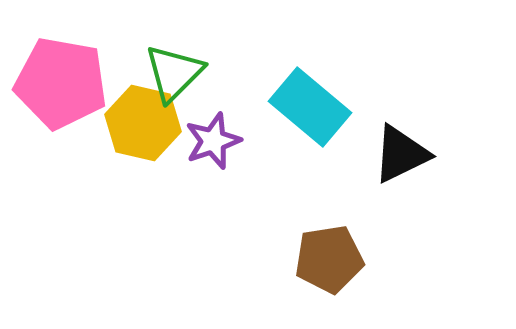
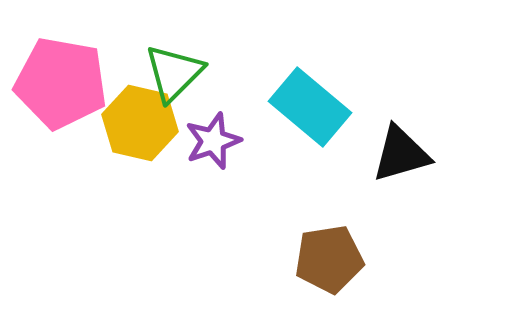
yellow hexagon: moved 3 px left
black triangle: rotated 10 degrees clockwise
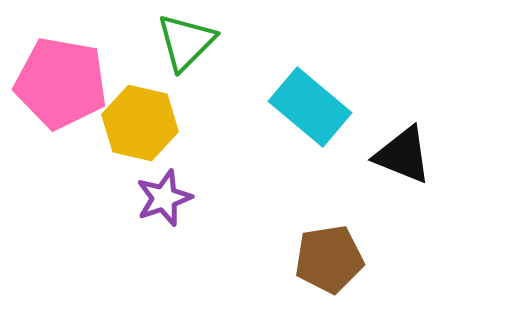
green triangle: moved 12 px right, 31 px up
purple star: moved 49 px left, 57 px down
black triangle: moved 2 px right, 1 px down; rotated 38 degrees clockwise
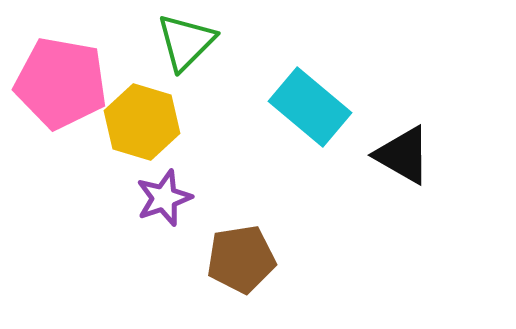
yellow hexagon: moved 2 px right, 1 px up; rotated 4 degrees clockwise
black triangle: rotated 8 degrees clockwise
brown pentagon: moved 88 px left
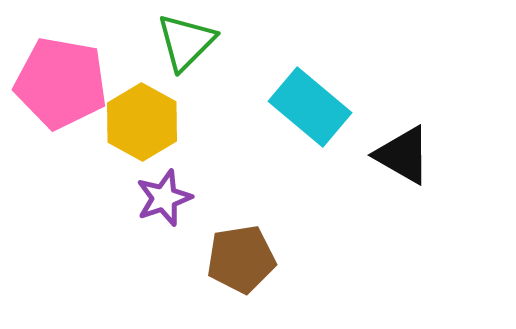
yellow hexagon: rotated 12 degrees clockwise
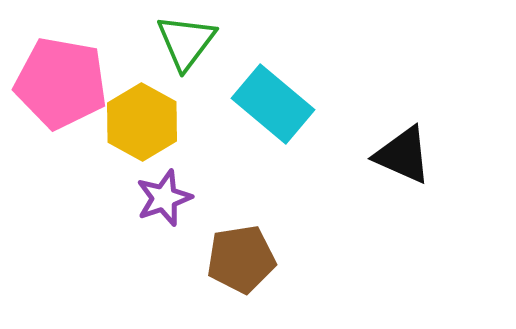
green triangle: rotated 8 degrees counterclockwise
cyan rectangle: moved 37 px left, 3 px up
black triangle: rotated 6 degrees counterclockwise
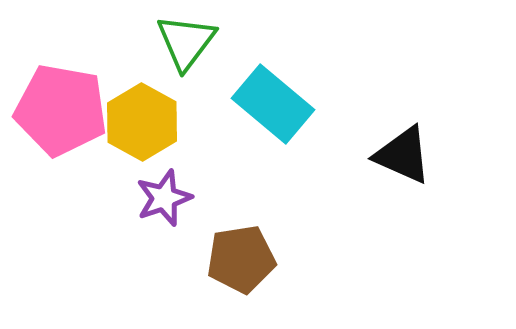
pink pentagon: moved 27 px down
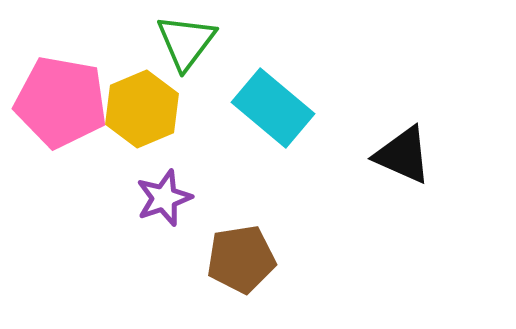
cyan rectangle: moved 4 px down
pink pentagon: moved 8 px up
yellow hexagon: moved 13 px up; rotated 8 degrees clockwise
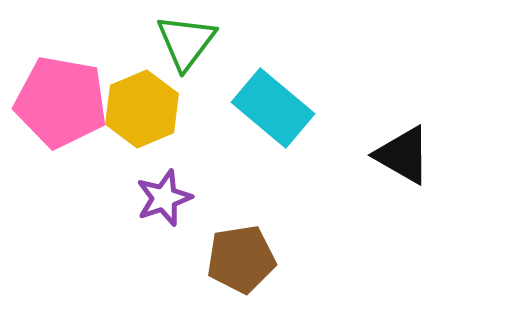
black triangle: rotated 6 degrees clockwise
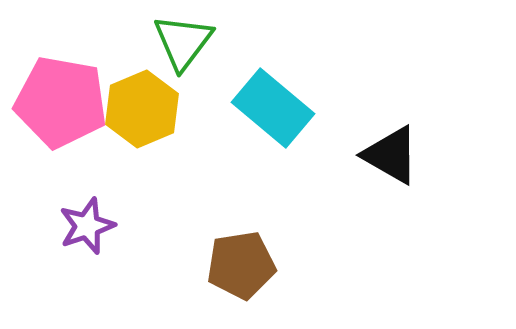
green triangle: moved 3 px left
black triangle: moved 12 px left
purple star: moved 77 px left, 28 px down
brown pentagon: moved 6 px down
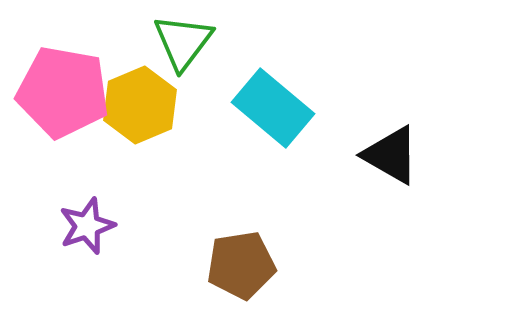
pink pentagon: moved 2 px right, 10 px up
yellow hexagon: moved 2 px left, 4 px up
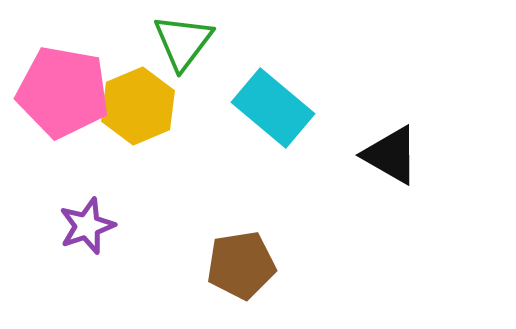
yellow hexagon: moved 2 px left, 1 px down
